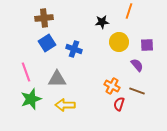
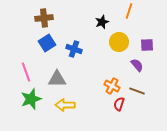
black star: rotated 16 degrees counterclockwise
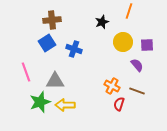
brown cross: moved 8 px right, 2 px down
yellow circle: moved 4 px right
gray triangle: moved 2 px left, 2 px down
green star: moved 9 px right, 3 px down
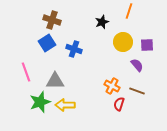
brown cross: rotated 24 degrees clockwise
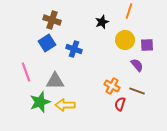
yellow circle: moved 2 px right, 2 px up
red semicircle: moved 1 px right
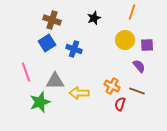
orange line: moved 3 px right, 1 px down
black star: moved 8 px left, 4 px up
purple semicircle: moved 2 px right, 1 px down
yellow arrow: moved 14 px right, 12 px up
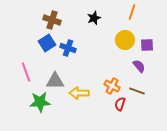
blue cross: moved 6 px left, 1 px up
green star: rotated 15 degrees clockwise
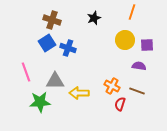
purple semicircle: rotated 40 degrees counterclockwise
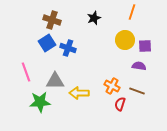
purple square: moved 2 px left, 1 px down
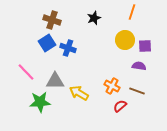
pink line: rotated 24 degrees counterclockwise
yellow arrow: rotated 30 degrees clockwise
red semicircle: moved 2 px down; rotated 32 degrees clockwise
